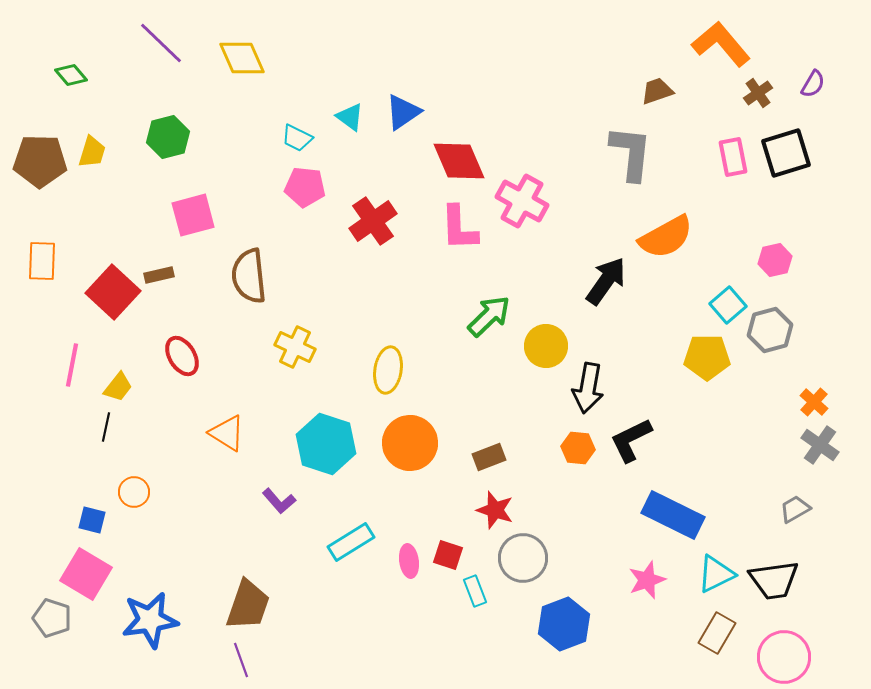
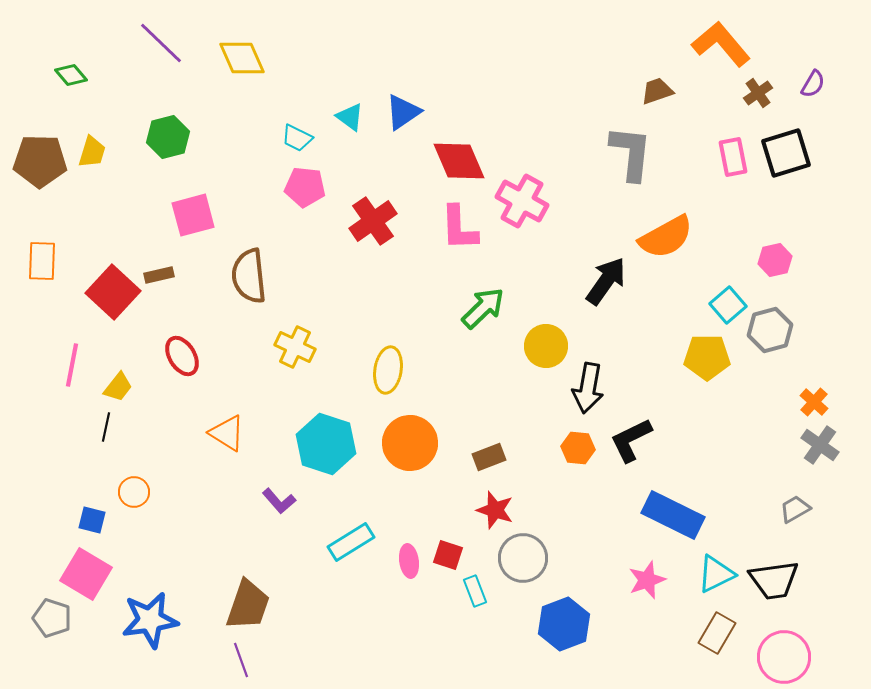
green arrow at (489, 316): moved 6 px left, 8 px up
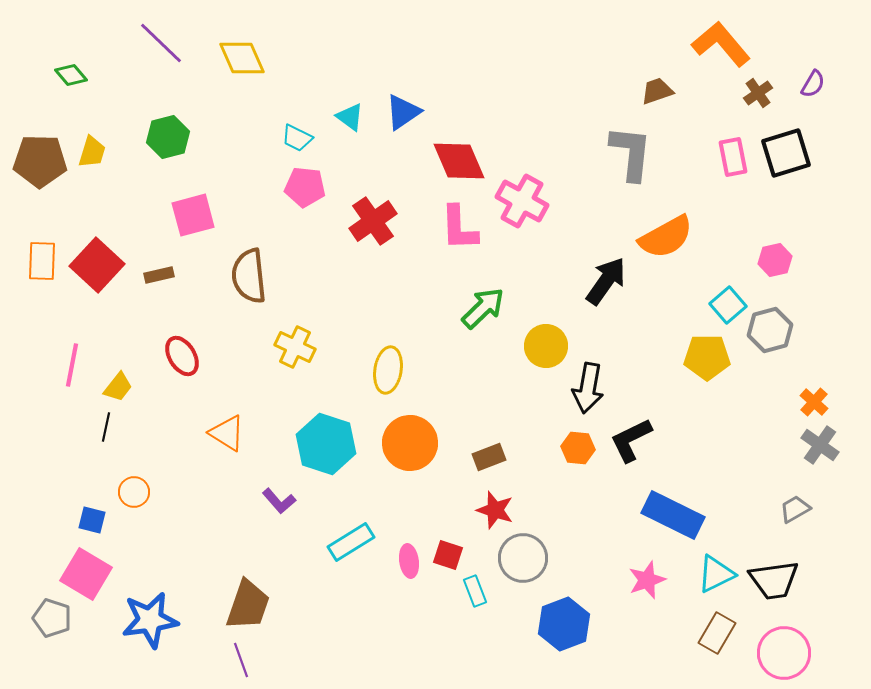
red square at (113, 292): moved 16 px left, 27 px up
pink circle at (784, 657): moved 4 px up
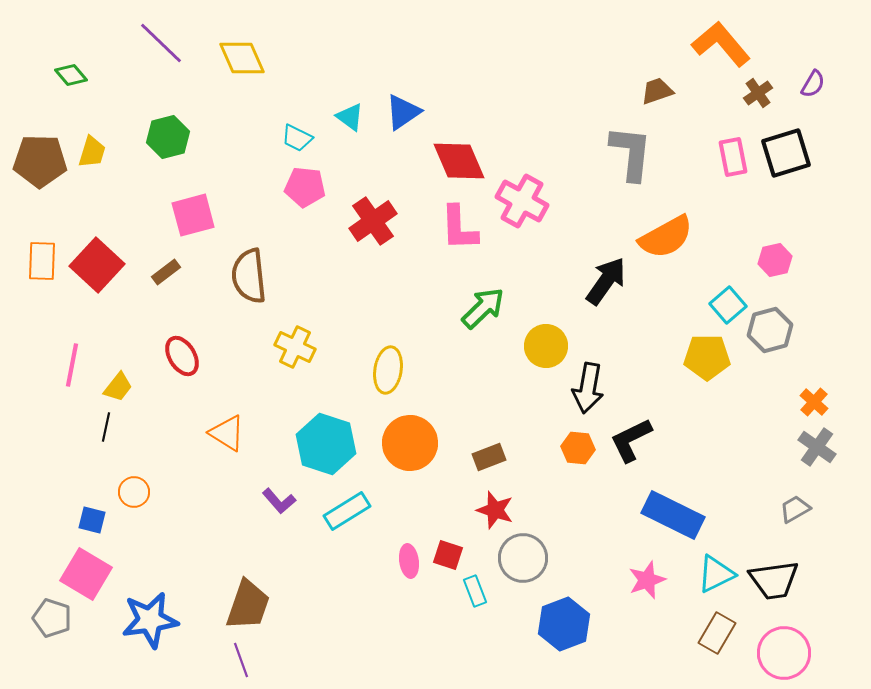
brown rectangle at (159, 275): moved 7 px right, 3 px up; rotated 24 degrees counterclockwise
gray cross at (820, 445): moved 3 px left, 2 px down
cyan rectangle at (351, 542): moved 4 px left, 31 px up
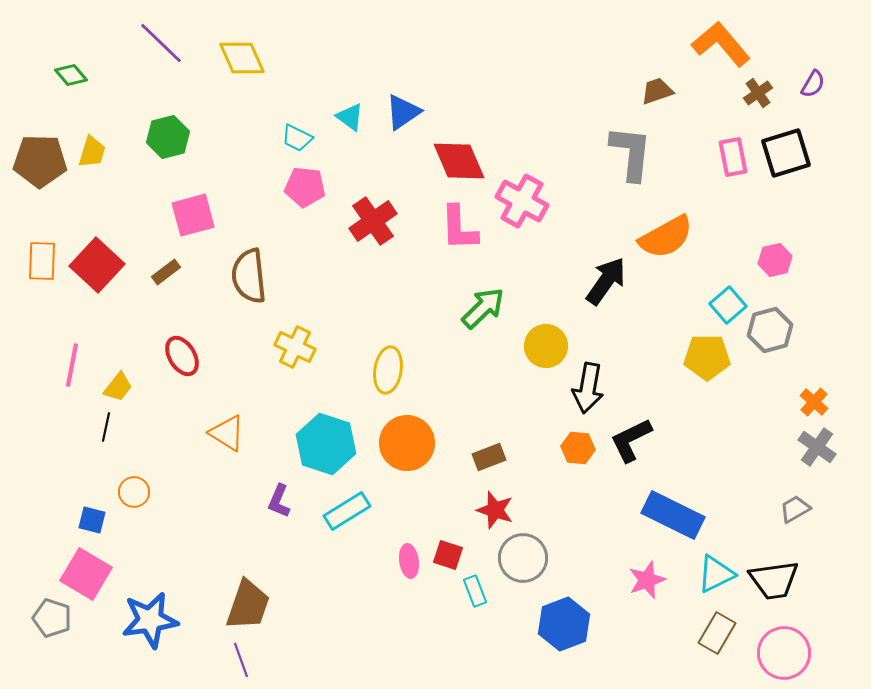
orange circle at (410, 443): moved 3 px left
purple L-shape at (279, 501): rotated 64 degrees clockwise
